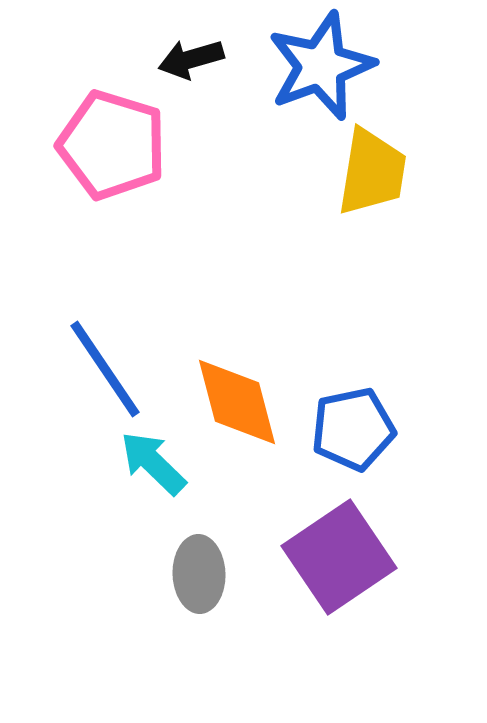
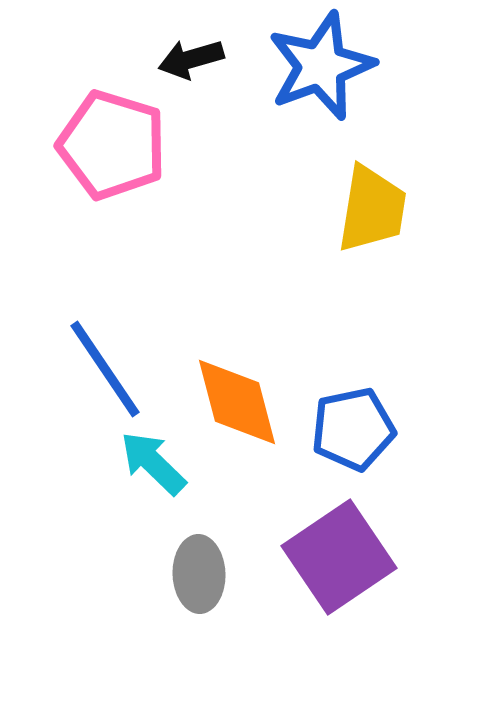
yellow trapezoid: moved 37 px down
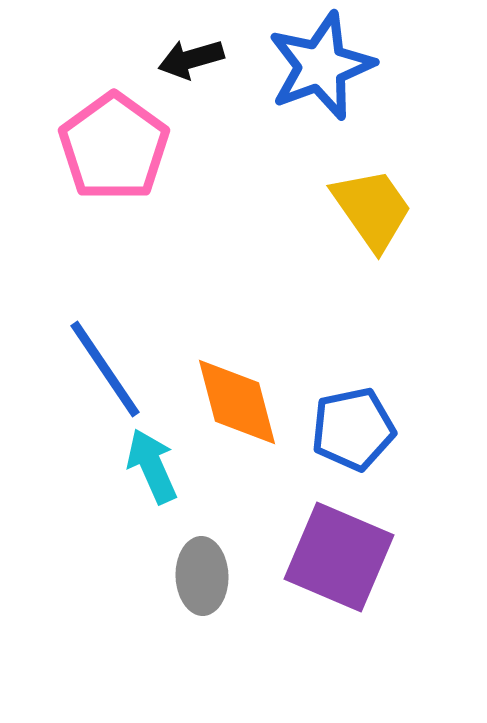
pink pentagon: moved 2 px right, 2 px down; rotated 19 degrees clockwise
yellow trapezoid: rotated 44 degrees counterclockwise
cyan arrow: moved 1 px left, 3 px down; rotated 22 degrees clockwise
purple square: rotated 33 degrees counterclockwise
gray ellipse: moved 3 px right, 2 px down
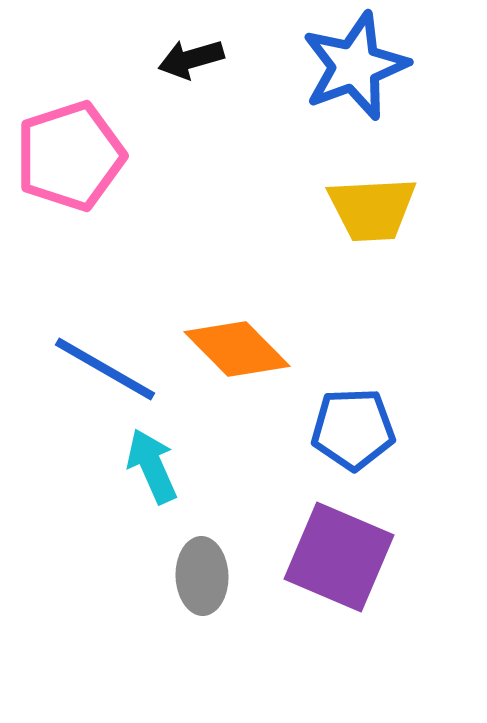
blue star: moved 34 px right
pink pentagon: moved 44 px left, 9 px down; rotated 18 degrees clockwise
yellow trapezoid: rotated 122 degrees clockwise
blue line: rotated 26 degrees counterclockwise
orange diamond: moved 53 px up; rotated 30 degrees counterclockwise
blue pentagon: rotated 10 degrees clockwise
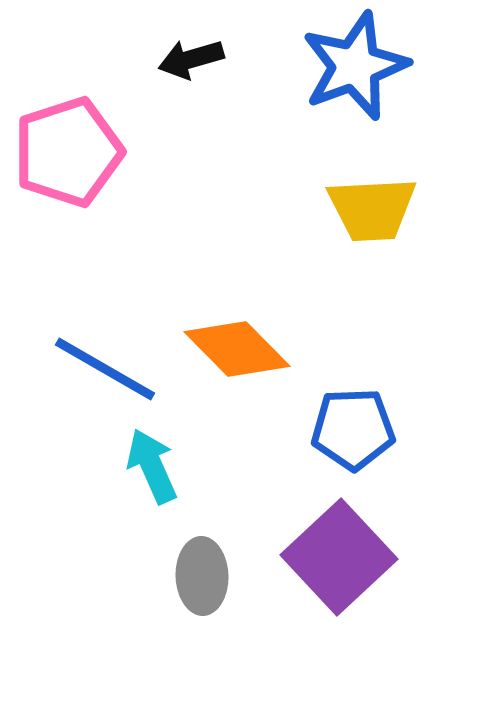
pink pentagon: moved 2 px left, 4 px up
purple square: rotated 24 degrees clockwise
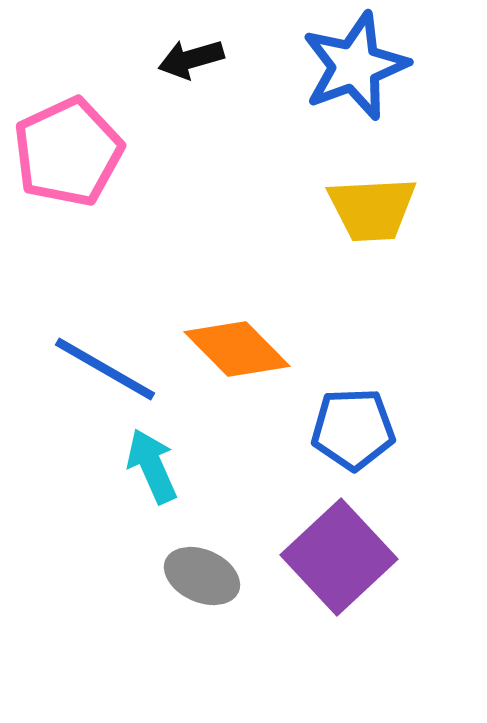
pink pentagon: rotated 7 degrees counterclockwise
gray ellipse: rotated 64 degrees counterclockwise
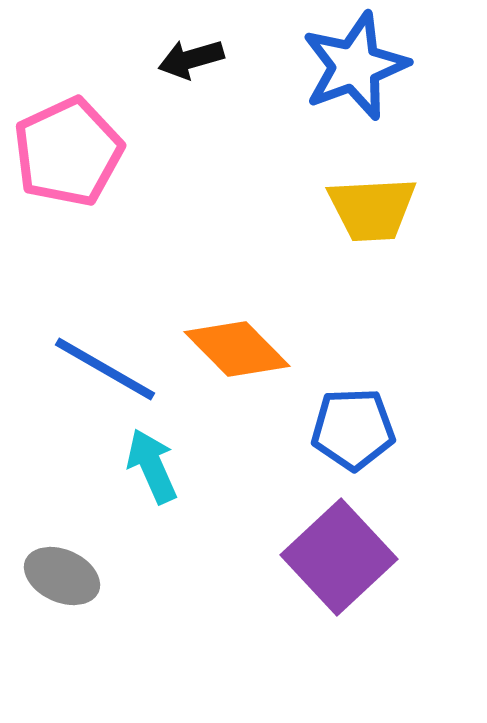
gray ellipse: moved 140 px left
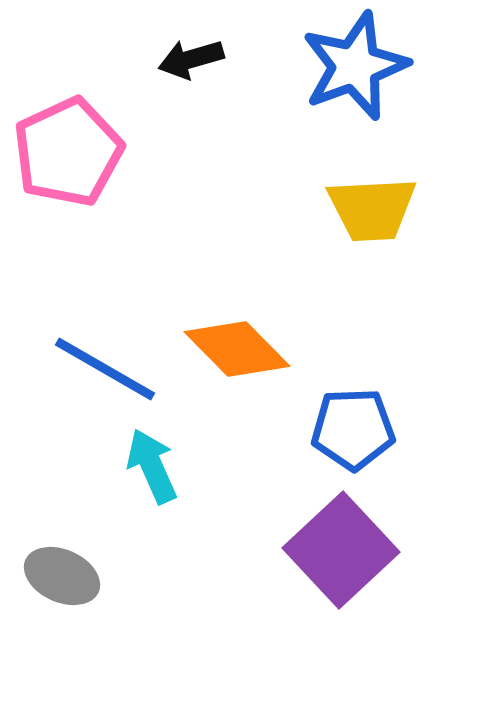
purple square: moved 2 px right, 7 px up
